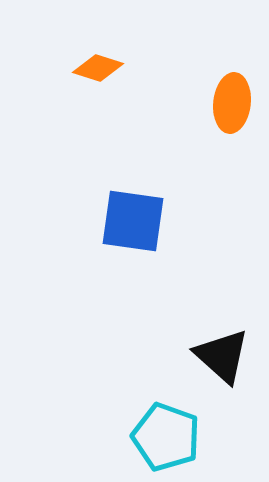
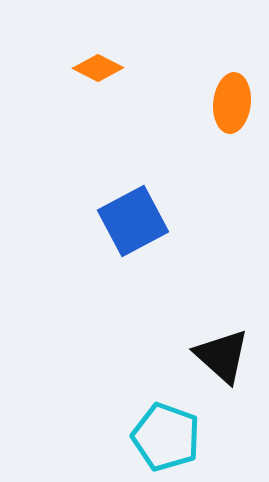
orange diamond: rotated 9 degrees clockwise
blue square: rotated 36 degrees counterclockwise
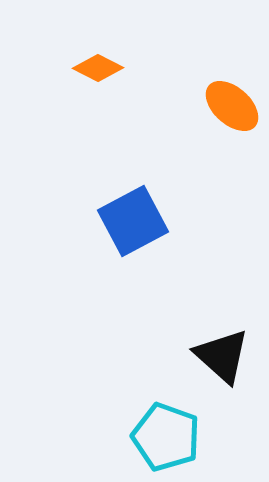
orange ellipse: moved 3 px down; rotated 54 degrees counterclockwise
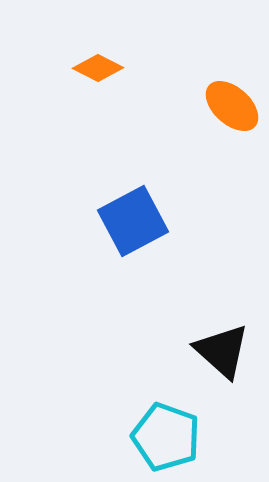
black triangle: moved 5 px up
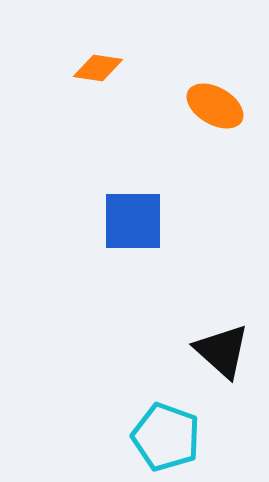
orange diamond: rotated 18 degrees counterclockwise
orange ellipse: moved 17 px left; rotated 12 degrees counterclockwise
blue square: rotated 28 degrees clockwise
